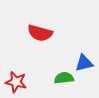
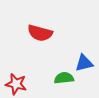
red star: moved 2 px down
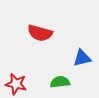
blue triangle: moved 2 px left, 5 px up
green semicircle: moved 4 px left, 4 px down
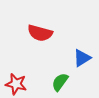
blue triangle: rotated 18 degrees counterclockwise
green semicircle: rotated 48 degrees counterclockwise
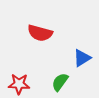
red star: moved 3 px right; rotated 10 degrees counterclockwise
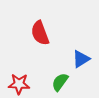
red semicircle: rotated 55 degrees clockwise
blue triangle: moved 1 px left, 1 px down
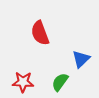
blue triangle: rotated 12 degrees counterclockwise
red star: moved 4 px right, 2 px up
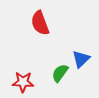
red semicircle: moved 10 px up
green semicircle: moved 9 px up
